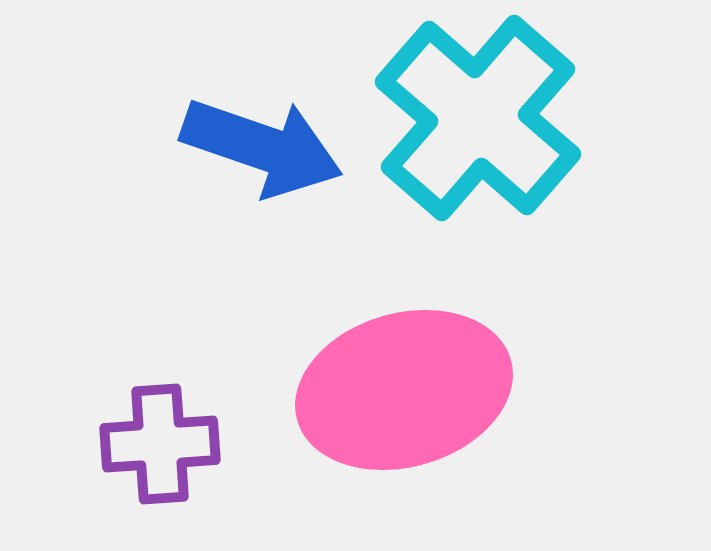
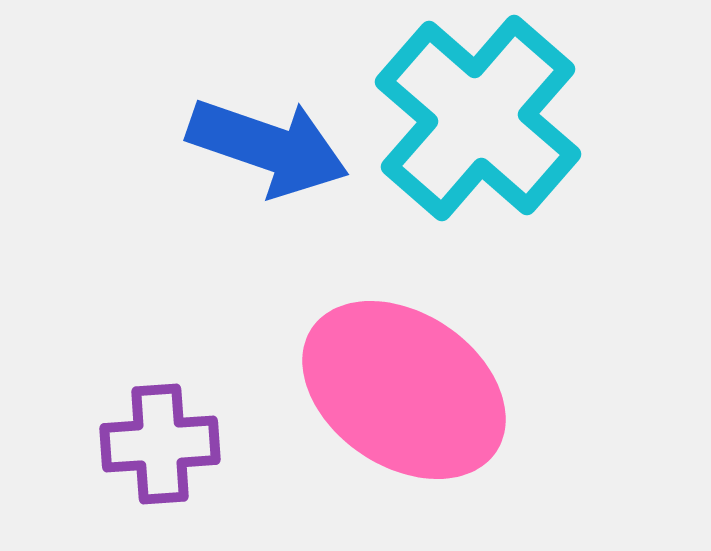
blue arrow: moved 6 px right
pink ellipse: rotated 50 degrees clockwise
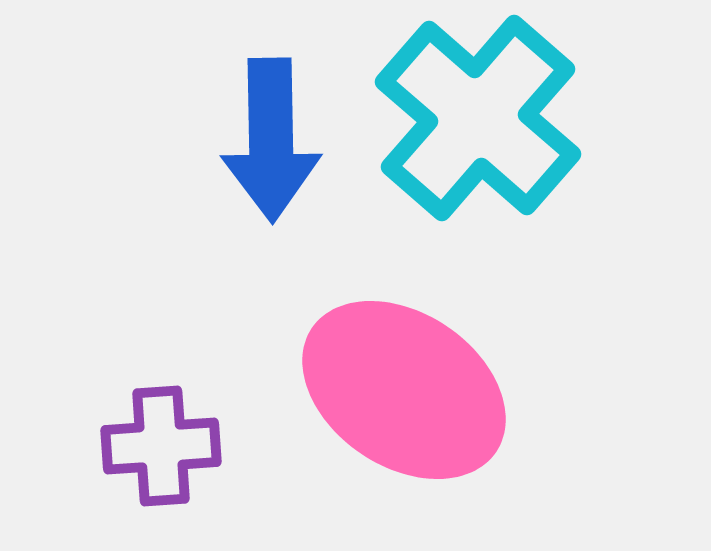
blue arrow: moved 3 px right, 7 px up; rotated 70 degrees clockwise
purple cross: moved 1 px right, 2 px down
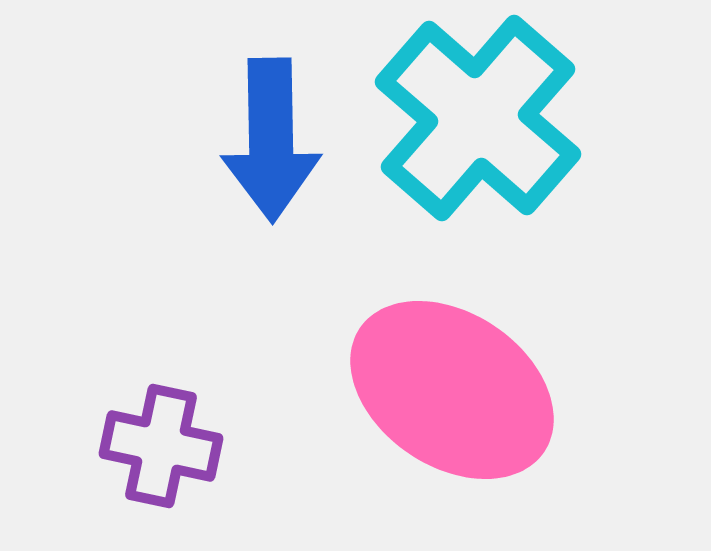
pink ellipse: moved 48 px right
purple cross: rotated 16 degrees clockwise
